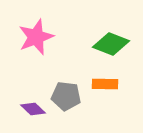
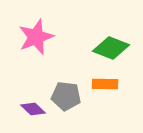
green diamond: moved 4 px down
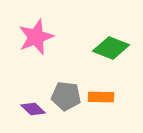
orange rectangle: moved 4 px left, 13 px down
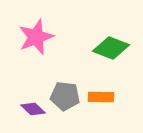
gray pentagon: moved 1 px left
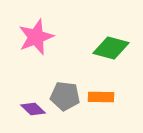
green diamond: rotated 6 degrees counterclockwise
